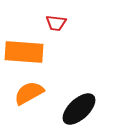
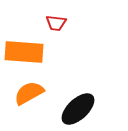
black ellipse: moved 1 px left
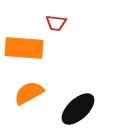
orange rectangle: moved 4 px up
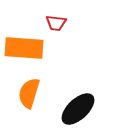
orange semicircle: rotated 44 degrees counterclockwise
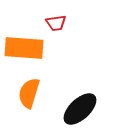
red trapezoid: rotated 15 degrees counterclockwise
black ellipse: moved 2 px right
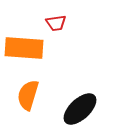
orange semicircle: moved 1 px left, 2 px down
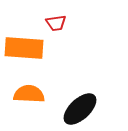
orange semicircle: moved 1 px right, 1 px up; rotated 76 degrees clockwise
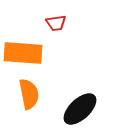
orange rectangle: moved 1 px left, 5 px down
orange semicircle: rotated 76 degrees clockwise
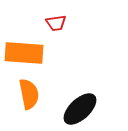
orange rectangle: moved 1 px right
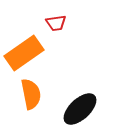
orange rectangle: rotated 39 degrees counterclockwise
orange semicircle: moved 2 px right
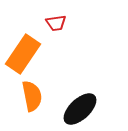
orange rectangle: moved 1 px left, 1 px down; rotated 21 degrees counterclockwise
orange semicircle: moved 1 px right, 2 px down
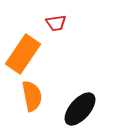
black ellipse: rotated 6 degrees counterclockwise
